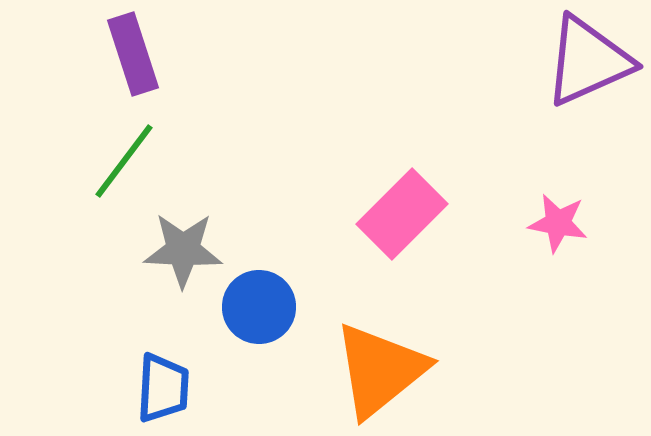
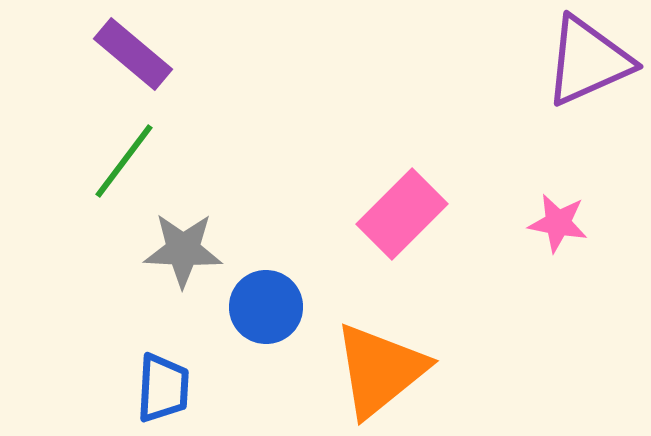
purple rectangle: rotated 32 degrees counterclockwise
blue circle: moved 7 px right
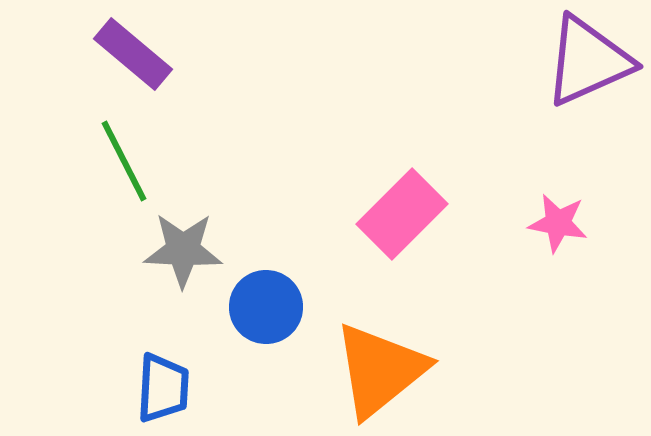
green line: rotated 64 degrees counterclockwise
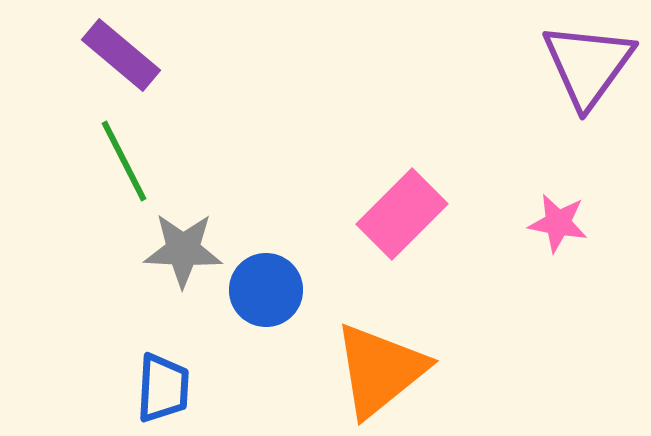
purple rectangle: moved 12 px left, 1 px down
purple triangle: moved 4 px down; rotated 30 degrees counterclockwise
blue circle: moved 17 px up
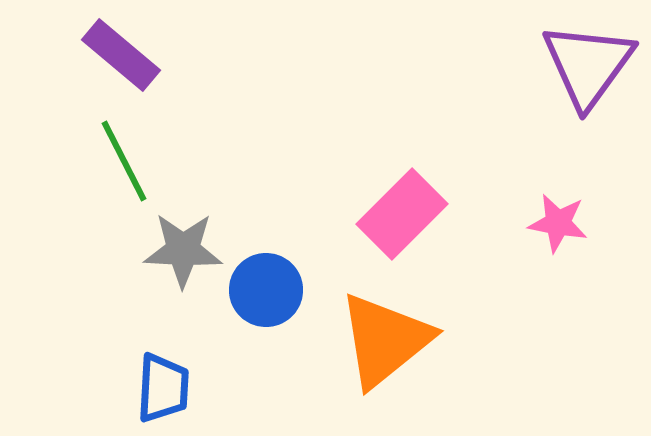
orange triangle: moved 5 px right, 30 px up
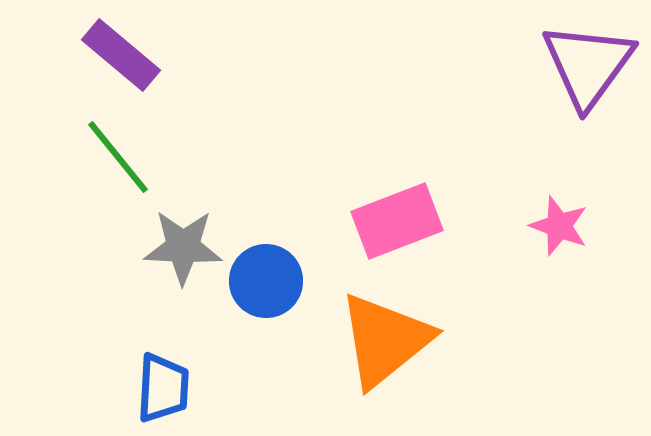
green line: moved 6 px left, 4 px up; rotated 12 degrees counterclockwise
pink rectangle: moved 5 px left, 7 px down; rotated 24 degrees clockwise
pink star: moved 1 px right, 3 px down; rotated 10 degrees clockwise
gray star: moved 3 px up
blue circle: moved 9 px up
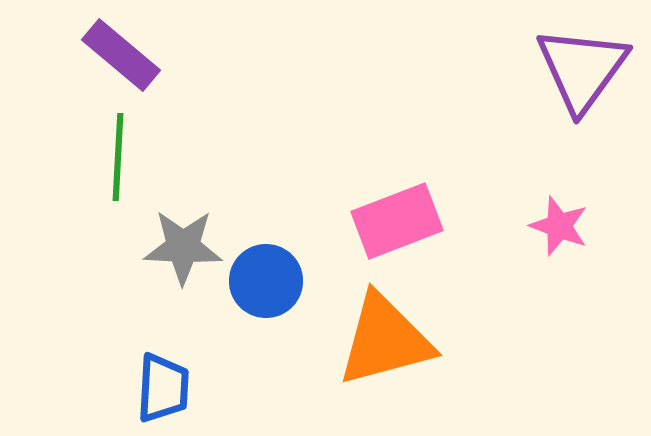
purple triangle: moved 6 px left, 4 px down
green line: rotated 42 degrees clockwise
orange triangle: rotated 24 degrees clockwise
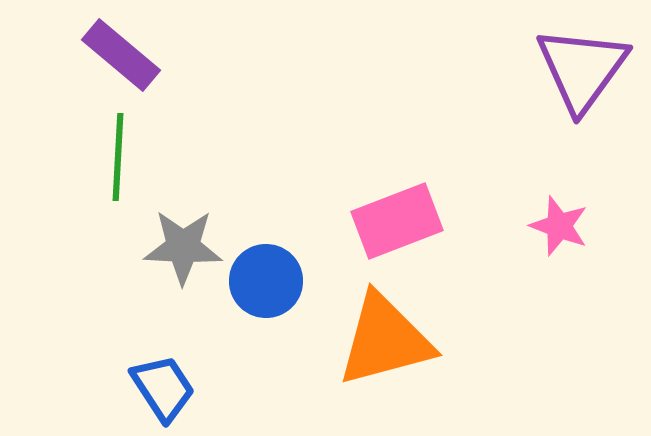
blue trapezoid: rotated 36 degrees counterclockwise
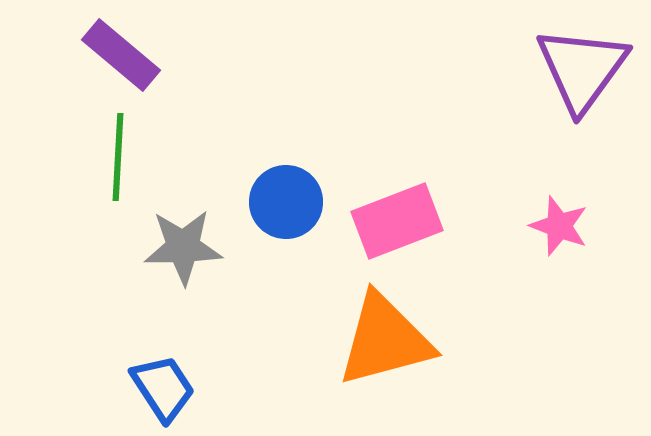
gray star: rotated 4 degrees counterclockwise
blue circle: moved 20 px right, 79 px up
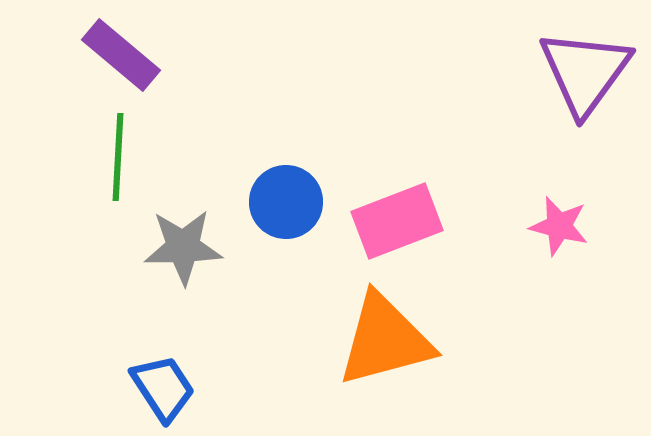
purple triangle: moved 3 px right, 3 px down
pink star: rotated 6 degrees counterclockwise
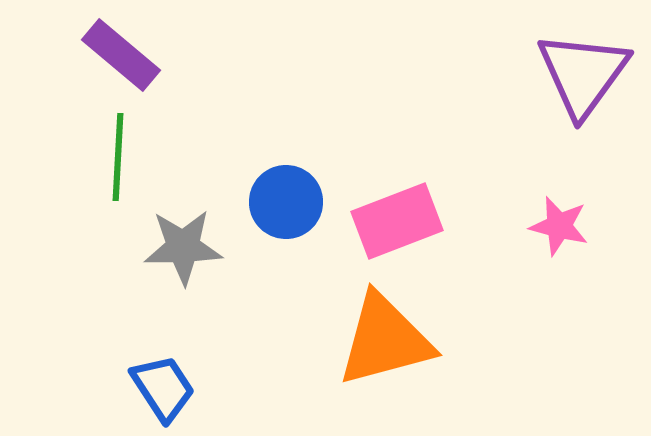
purple triangle: moved 2 px left, 2 px down
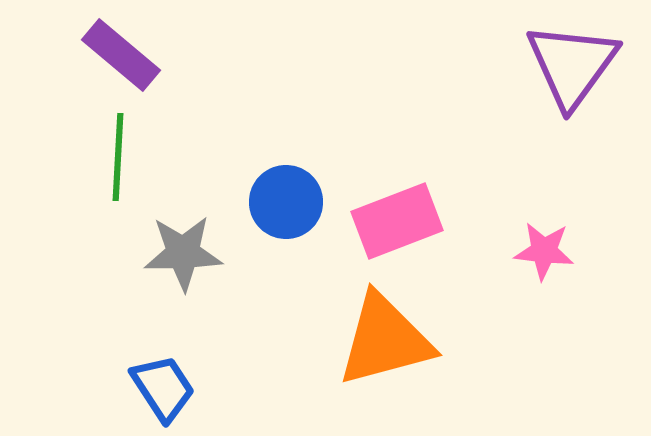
purple triangle: moved 11 px left, 9 px up
pink star: moved 15 px left, 25 px down; rotated 8 degrees counterclockwise
gray star: moved 6 px down
